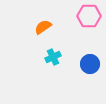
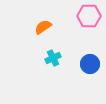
cyan cross: moved 1 px down
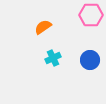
pink hexagon: moved 2 px right, 1 px up
blue circle: moved 4 px up
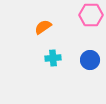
cyan cross: rotated 21 degrees clockwise
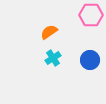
orange semicircle: moved 6 px right, 5 px down
cyan cross: rotated 28 degrees counterclockwise
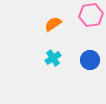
pink hexagon: rotated 10 degrees counterclockwise
orange semicircle: moved 4 px right, 8 px up
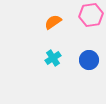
orange semicircle: moved 2 px up
blue circle: moved 1 px left
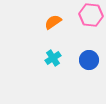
pink hexagon: rotated 15 degrees clockwise
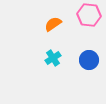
pink hexagon: moved 2 px left
orange semicircle: moved 2 px down
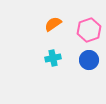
pink hexagon: moved 15 px down; rotated 25 degrees counterclockwise
cyan cross: rotated 21 degrees clockwise
